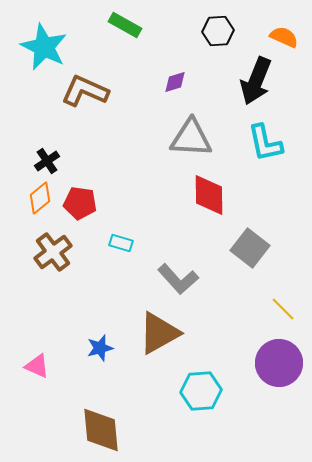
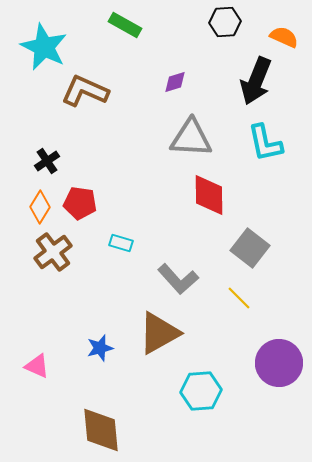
black hexagon: moved 7 px right, 9 px up
orange diamond: moved 9 px down; rotated 20 degrees counterclockwise
yellow line: moved 44 px left, 11 px up
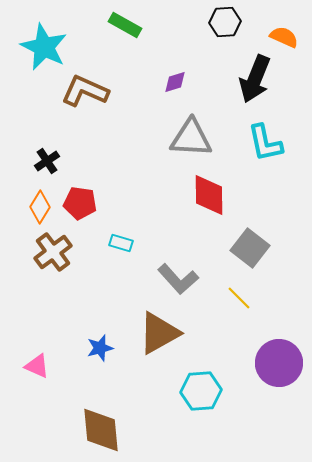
black arrow: moved 1 px left, 2 px up
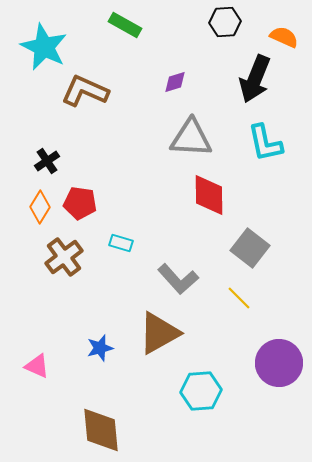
brown cross: moved 11 px right, 5 px down
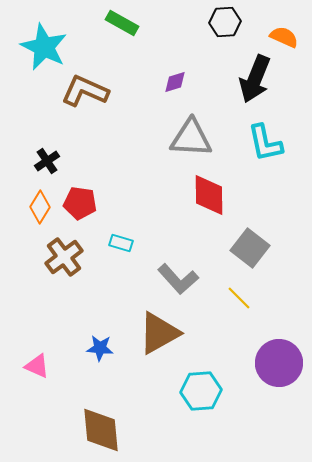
green rectangle: moved 3 px left, 2 px up
blue star: rotated 20 degrees clockwise
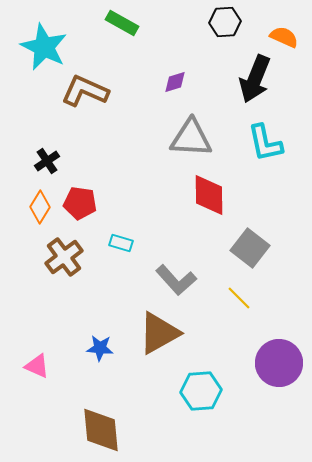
gray L-shape: moved 2 px left, 1 px down
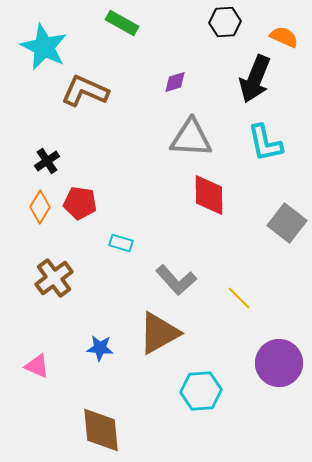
gray square: moved 37 px right, 25 px up
brown cross: moved 10 px left, 21 px down
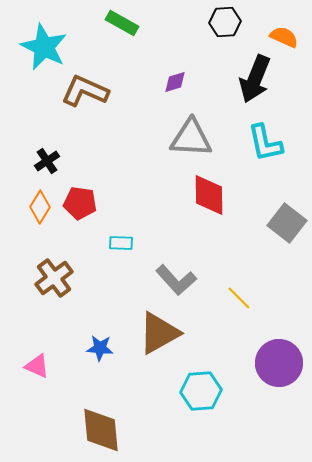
cyan rectangle: rotated 15 degrees counterclockwise
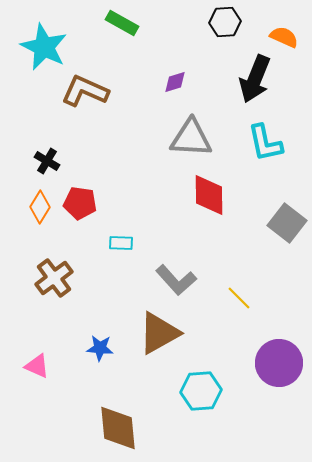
black cross: rotated 25 degrees counterclockwise
brown diamond: moved 17 px right, 2 px up
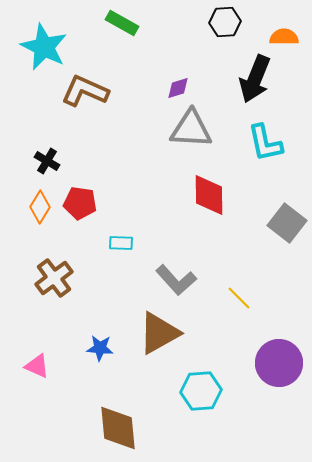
orange semicircle: rotated 24 degrees counterclockwise
purple diamond: moved 3 px right, 6 px down
gray triangle: moved 9 px up
